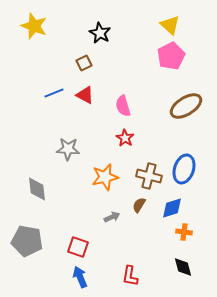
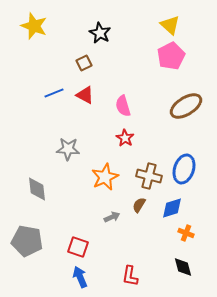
orange star: rotated 12 degrees counterclockwise
orange cross: moved 2 px right, 1 px down; rotated 14 degrees clockwise
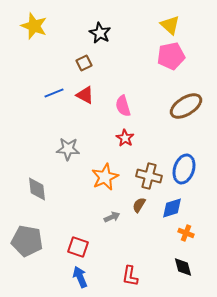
pink pentagon: rotated 16 degrees clockwise
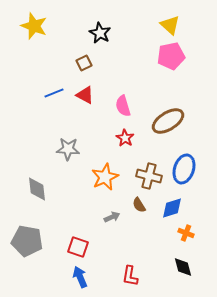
brown ellipse: moved 18 px left, 15 px down
brown semicircle: rotated 63 degrees counterclockwise
